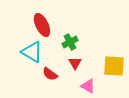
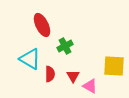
green cross: moved 5 px left, 4 px down
cyan triangle: moved 2 px left, 7 px down
red triangle: moved 2 px left, 13 px down
red semicircle: rotated 126 degrees counterclockwise
pink triangle: moved 2 px right
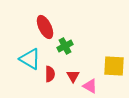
red ellipse: moved 3 px right, 2 px down
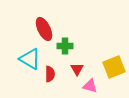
red ellipse: moved 1 px left, 2 px down
green cross: rotated 28 degrees clockwise
yellow square: moved 1 px down; rotated 25 degrees counterclockwise
red triangle: moved 4 px right, 7 px up
pink triangle: rotated 14 degrees counterclockwise
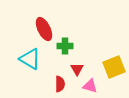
red semicircle: moved 10 px right, 10 px down
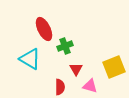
green cross: rotated 21 degrees counterclockwise
red triangle: moved 1 px left
red semicircle: moved 3 px down
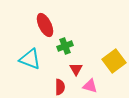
red ellipse: moved 1 px right, 4 px up
cyan triangle: rotated 10 degrees counterclockwise
yellow square: moved 6 px up; rotated 15 degrees counterclockwise
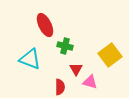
green cross: rotated 35 degrees clockwise
yellow square: moved 4 px left, 6 px up
pink triangle: moved 4 px up
